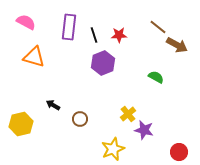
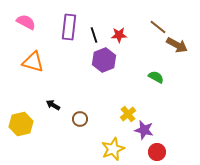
orange triangle: moved 1 px left, 5 px down
purple hexagon: moved 1 px right, 3 px up
red circle: moved 22 px left
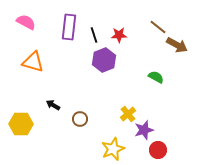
yellow hexagon: rotated 15 degrees clockwise
purple star: rotated 30 degrees counterclockwise
red circle: moved 1 px right, 2 px up
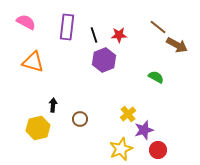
purple rectangle: moved 2 px left
black arrow: rotated 64 degrees clockwise
yellow hexagon: moved 17 px right, 4 px down; rotated 15 degrees counterclockwise
yellow star: moved 8 px right
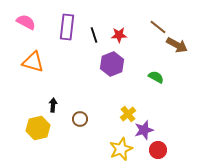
purple hexagon: moved 8 px right, 4 px down
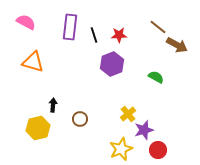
purple rectangle: moved 3 px right
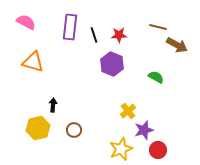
brown line: rotated 24 degrees counterclockwise
purple hexagon: rotated 15 degrees counterclockwise
yellow cross: moved 3 px up
brown circle: moved 6 px left, 11 px down
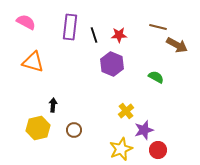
yellow cross: moved 2 px left
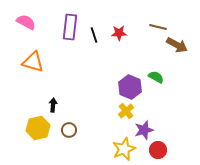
red star: moved 2 px up
purple hexagon: moved 18 px right, 23 px down
brown circle: moved 5 px left
yellow star: moved 3 px right
